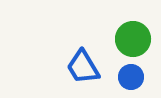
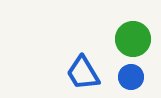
blue trapezoid: moved 6 px down
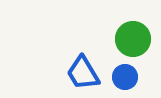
blue circle: moved 6 px left
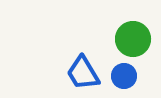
blue circle: moved 1 px left, 1 px up
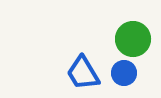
blue circle: moved 3 px up
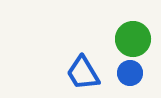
blue circle: moved 6 px right
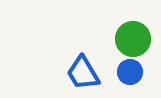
blue circle: moved 1 px up
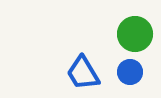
green circle: moved 2 px right, 5 px up
